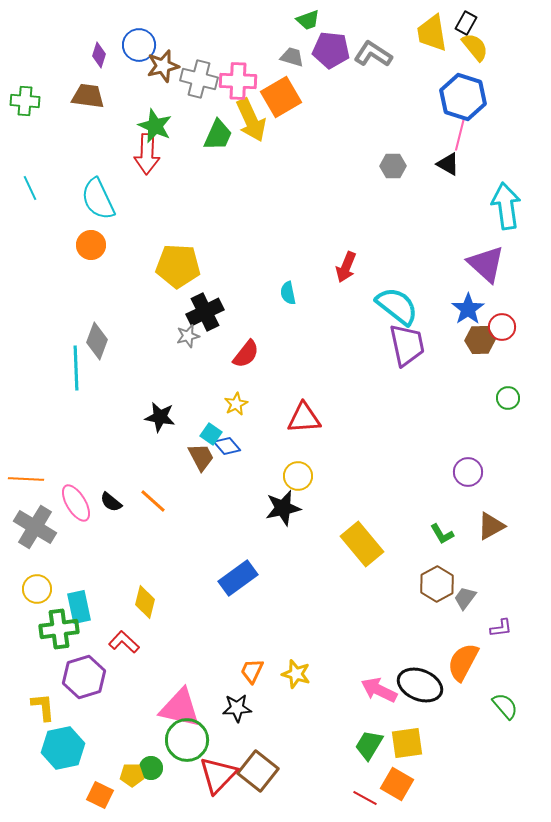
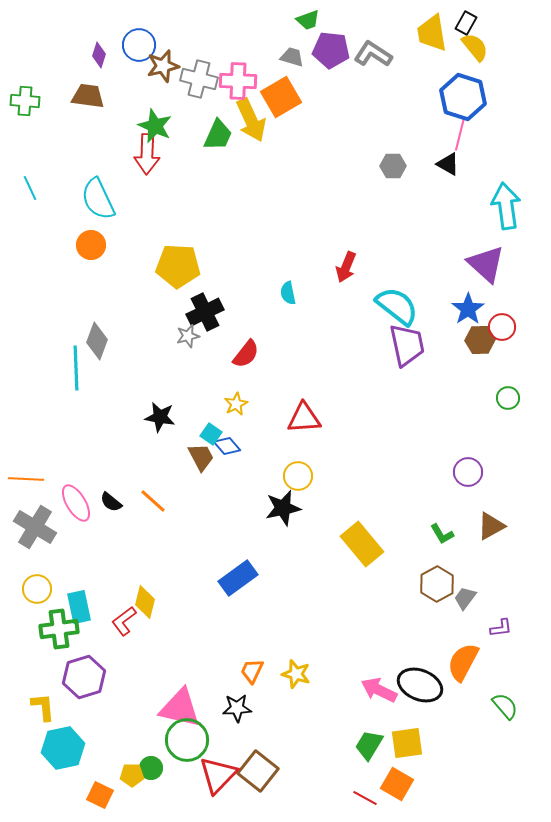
red L-shape at (124, 642): moved 21 px up; rotated 80 degrees counterclockwise
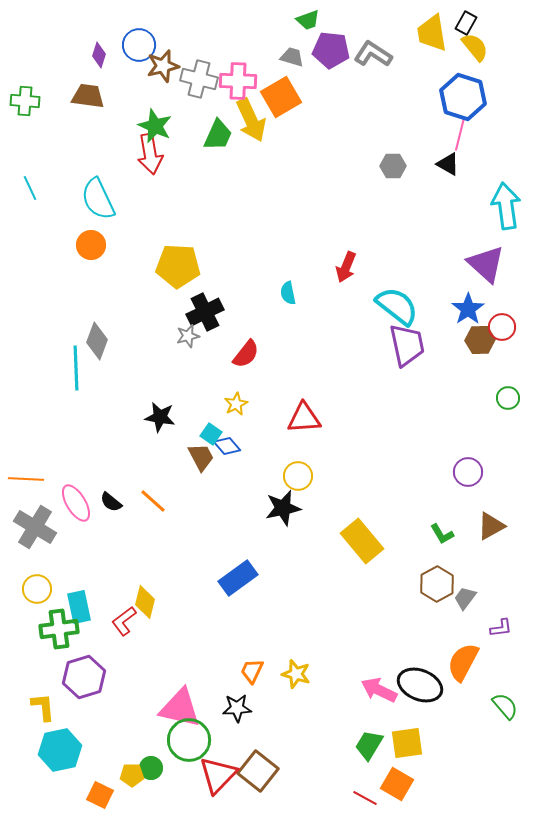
red arrow at (147, 154): moved 3 px right; rotated 12 degrees counterclockwise
yellow rectangle at (362, 544): moved 3 px up
green circle at (187, 740): moved 2 px right
cyan hexagon at (63, 748): moved 3 px left, 2 px down
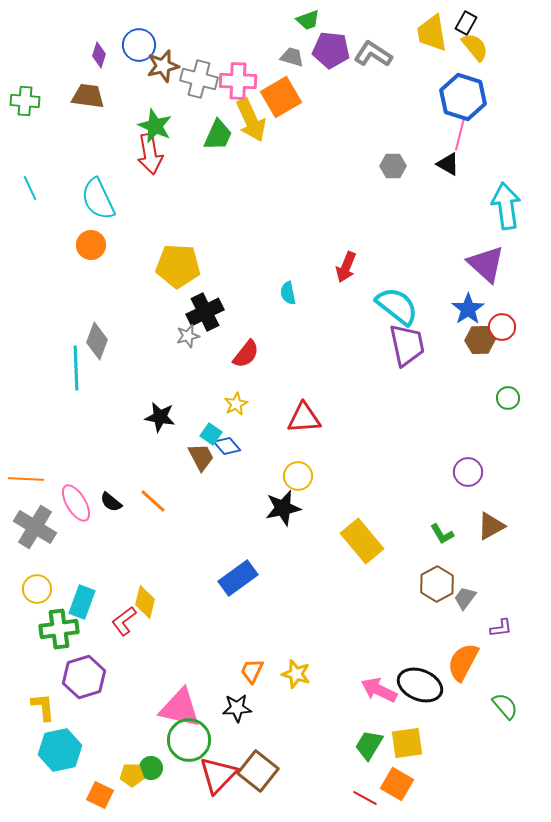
cyan rectangle at (79, 607): moved 3 px right, 5 px up; rotated 32 degrees clockwise
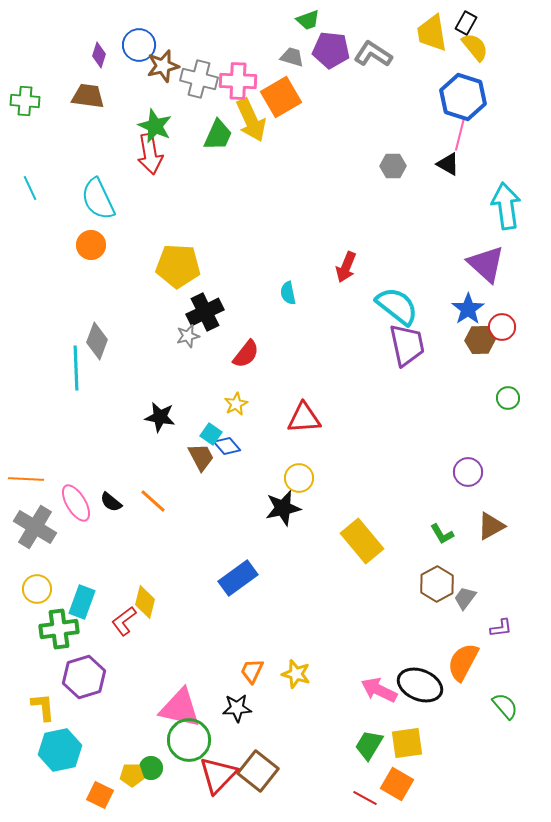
yellow circle at (298, 476): moved 1 px right, 2 px down
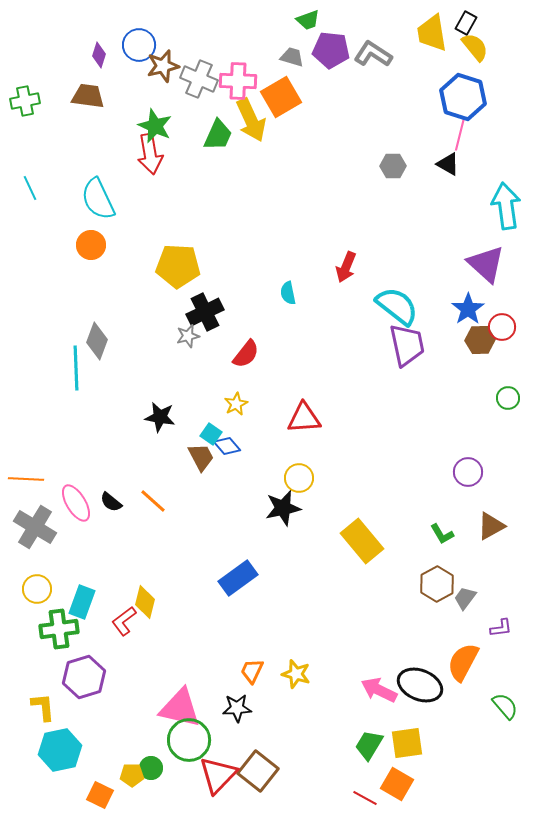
gray cross at (199, 79): rotated 9 degrees clockwise
green cross at (25, 101): rotated 16 degrees counterclockwise
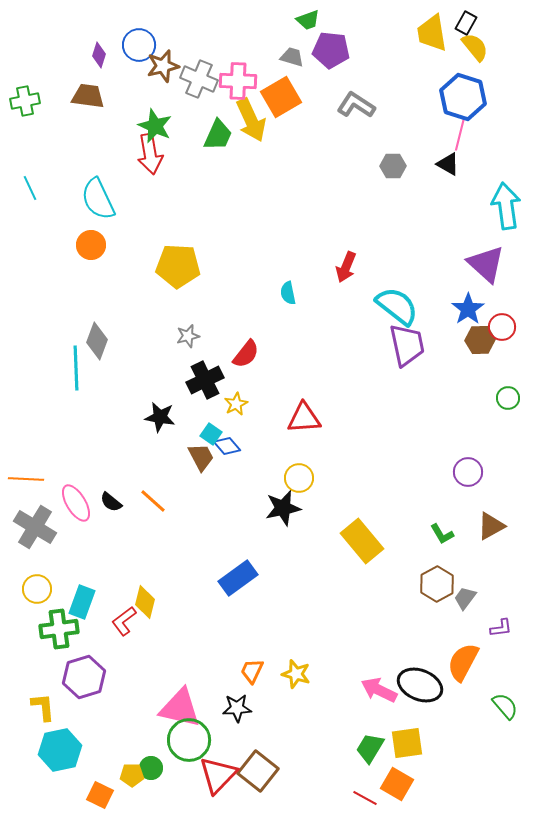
gray L-shape at (373, 54): moved 17 px left, 51 px down
black cross at (205, 312): moved 68 px down
green trapezoid at (369, 745): moved 1 px right, 3 px down
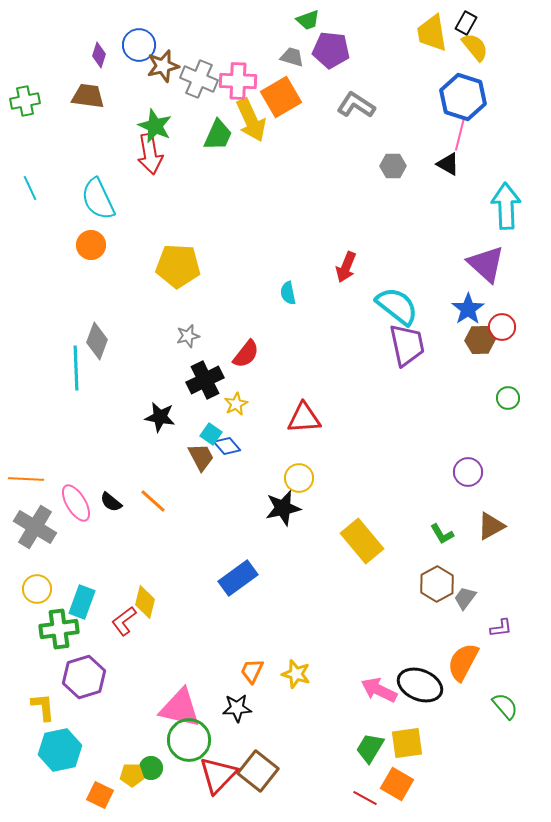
cyan arrow at (506, 206): rotated 6 degrees clockwise
